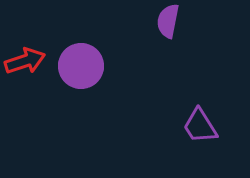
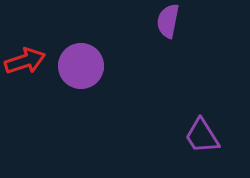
purple trapezoid: moved 2 px right, 10 px down
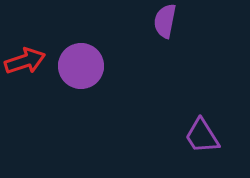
purple semicircle: moved 3 px left
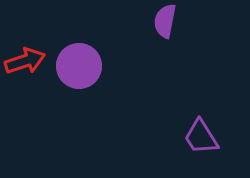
purple circle: moved 2 px left
purple trapezoid: moved 1 px left, 1 px down
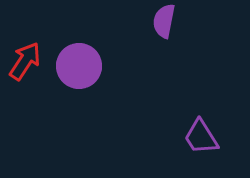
purple semicircle: moved 1 px left
red arrow: rotated 39 degrees counterclockwise
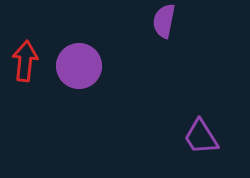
red arrow: rotated 27 degrees counterclockwise
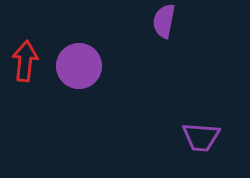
purple trapezoid: rotated 54 degrees counterclockwise
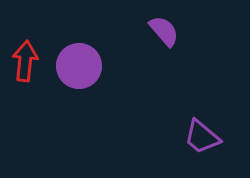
purple semicircle: moved 10 px down; rotated 128 degrees clockwise
purple trapezoid: moved 1 px right; rotated 36 degrees clockwise
